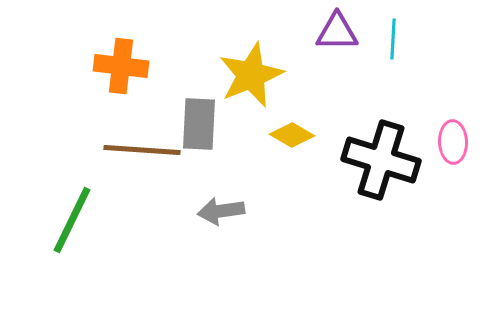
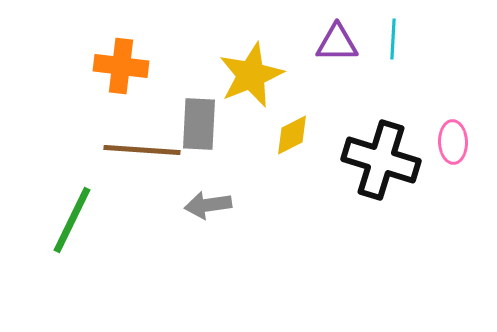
purple triangle: moved 11 px down
yellow diamond: rotated 57 degrees counterclockwise
gray arrow: moved 13 px left, 6 px up
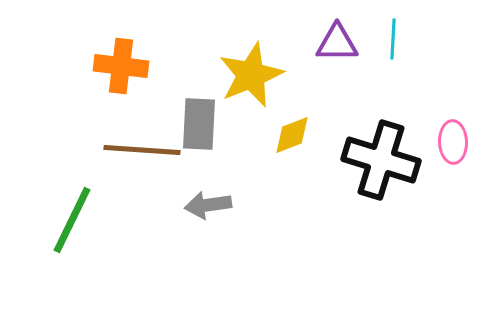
yellow diamond: rotated 6 degrees clockwise
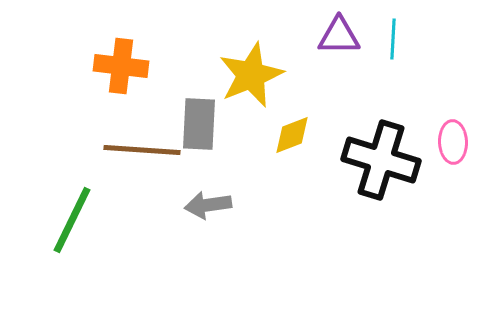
purple triangle: moved 2 px right, 7 px up
